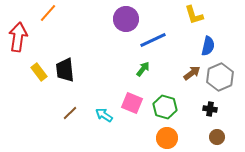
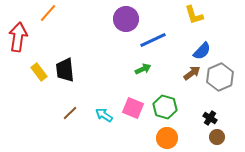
blue semicircle: moved 6 px left, 5 px down; rotated 30 degrees clockwise
green arrow: rotated 28 degrees clockwise
pink square: moved 1 px right, 5 px down
black cross: moved 9 px down; rotated 24 degrees clockwise
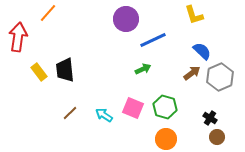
blue semicircle: rotated 90 degrees counterclockwise
orange circle: moved 1 px left, 1 px down
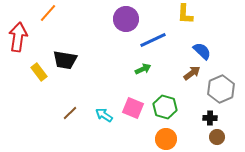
yellow L-shape: moved 9 px left, 1 px up; rotated 20 degrees clockwise
black trapezoid: moved 10 px up; rotated 75 degrees counterclockwise
gray hexagon: moved 1 px right, 12 px down
black cross: rotated 32 degrees counterclockwise
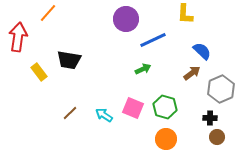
black trapezoid: moved 4 px right
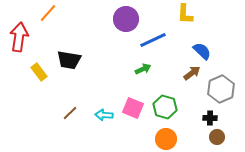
red arrow: moved 1 px right
cyan arrow: rotated 30 degrees counterclockwise
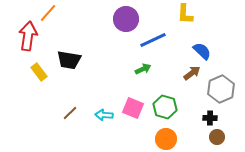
red arrow: moved 9 px right, 1 px up
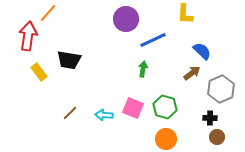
green arrow: rotated 56 degrees counterclockwise
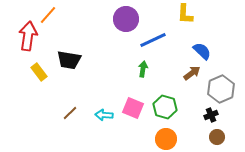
orange line: moved 2 px down
black cross: moved 1 px right, 3 px up; rotated 24 degrees counterclockwise
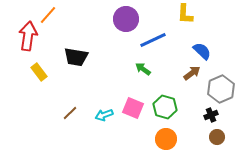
black trapezoid: moved 7 px right, 3 px up
green arrow: rotated 63 degrees counterclockwise
cyan arrow: rotated 24 degrees counterclockwise
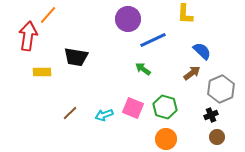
purple circle: moved 2 px right
yellow rectangle: moved 3 px right; rotated 54 degrees counterclockwise
